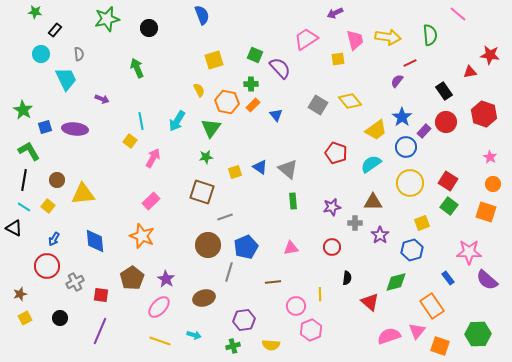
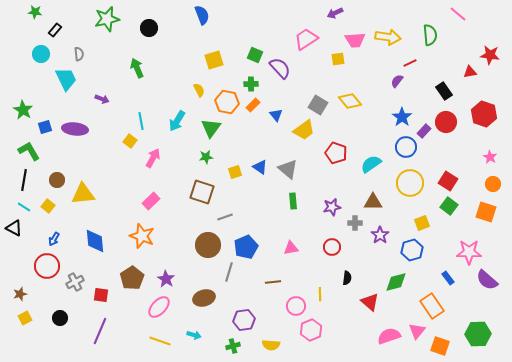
pink trapezoid at (355, 40): rotated 100 degrees clockwise
yellow trapezoid at (376, 130): moved 72 px left
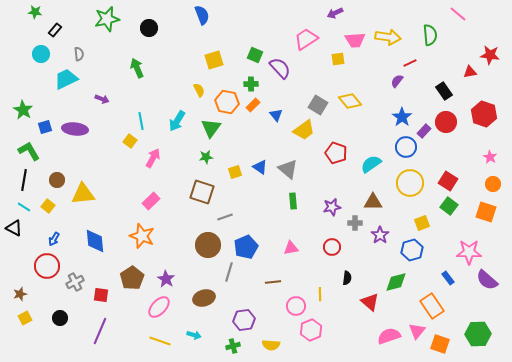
cyan trapezoid at (66, 79): rotated 90 degrees counterclockwise
orange square at (440, 346): moved 2 px up
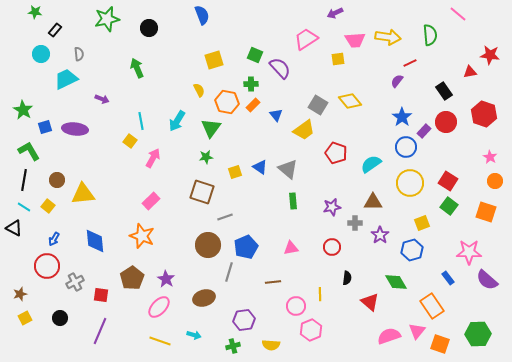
orange circle at (493, 184): moved 2 px right, 3 px up
green diamond at (396, 282): rotated 75 degrees clockwise
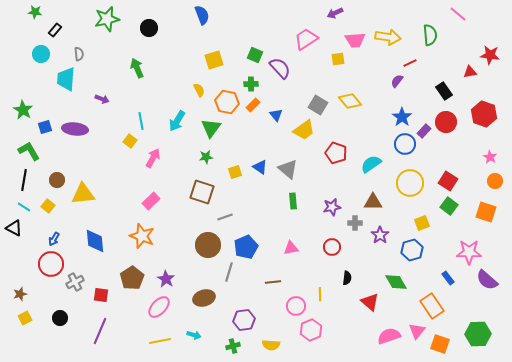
cyan trapezoid at (66, 79): rotated 60 degrees counterclockwise
blue circle at (406, 147): moved 1 px left, 3 px up
red circle at (47, 266): moved 4 px right, 2 px up
yellow line at (160, 341): rotated 30 degrees counterclockwise
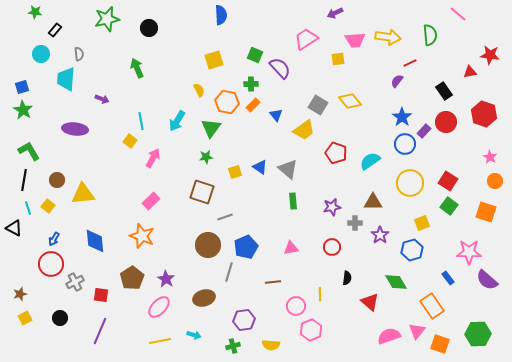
blue semicircle at (202, 15): moved 19 px right; rotated 18 degrees clockwise
blue square at (45, 127): moved 23 px left, 40 px up
cyan semicircle at (371, 164): moved 1 px left, 3 px up
cyan line at (24, 207): moved 4 px right, 1 px down; rotated 40 degrees clockwise
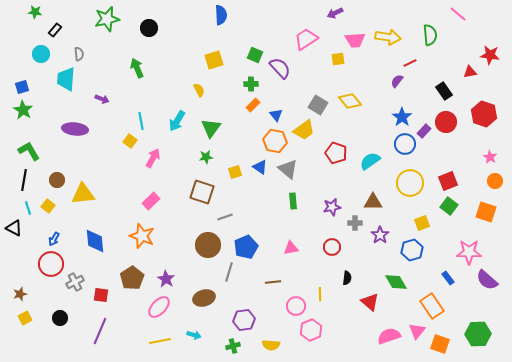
orange hexagon at (227, 102): moved 48 px right, 39 px down
red square at (448, 181): rotated 36 degrees clockwise
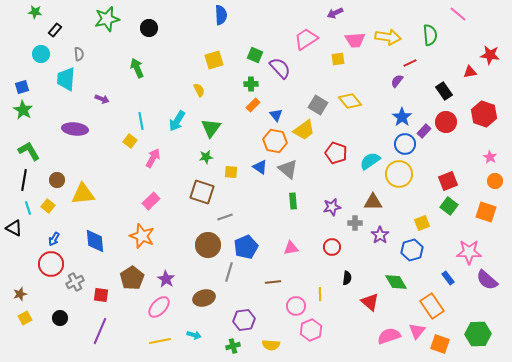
yellow square at (235, 172): moved 4 px left; rotated 24 degrees clockwise
yellow circle at (410, 183): moved 11 px left, 9 px up
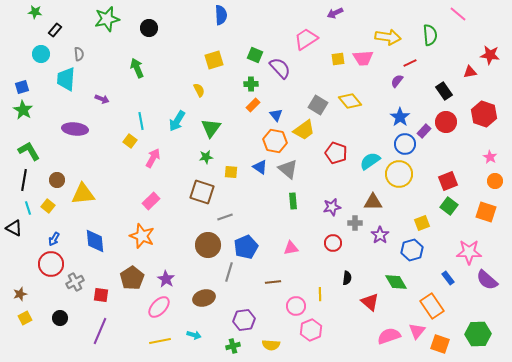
pink trapezoid at (355, 40): moved 8 px right, 18 px down
blue star at (402, 117): moved 2 px left
red circle at (332, 247): moved 1 px right, 4 px up
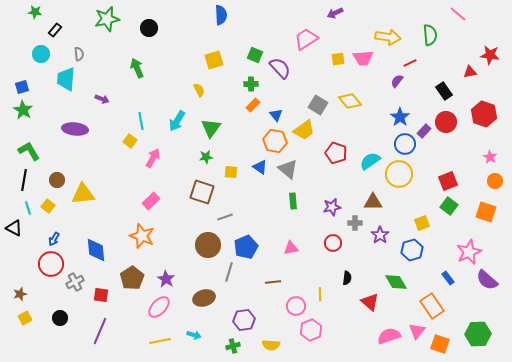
blue diamond at (95, 241): moved 1 px right, 9 px down
pink star at (469, 252): rotated 25 degrees counterclockwise
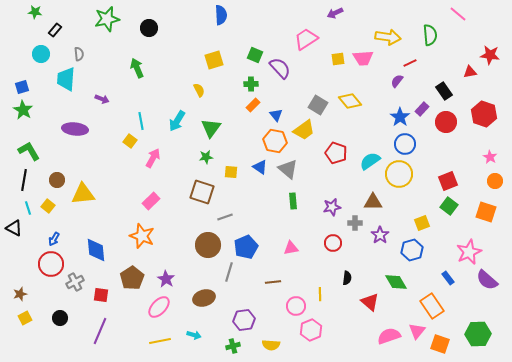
purple rectangle at (424, 131): moved 2 px left, 22 px up
